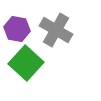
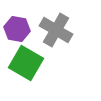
green square: rotated 12 degrees counterclockwise
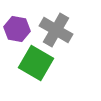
green square: moved 10 px right
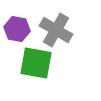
green square: rotated 20 degrees counterclockwise
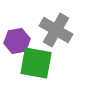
purple hexagon: moved 12 px down; rotated 20 degrees counterclockwise
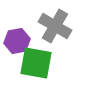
gray cross: moved 1 px left, 4 px up
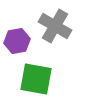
green square: moved 16 px down
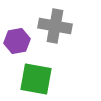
gray cross: rotated 20 degrees counterclockwise
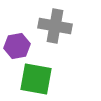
purple hexagon: moved 5 px down
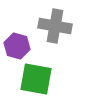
purple hexagon: rotated 25 degrees clockwise
